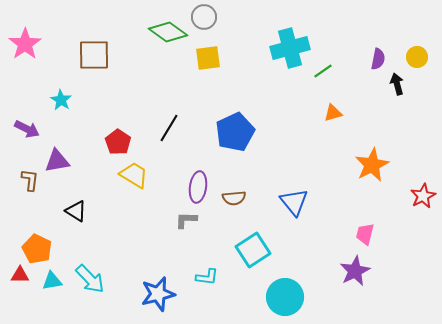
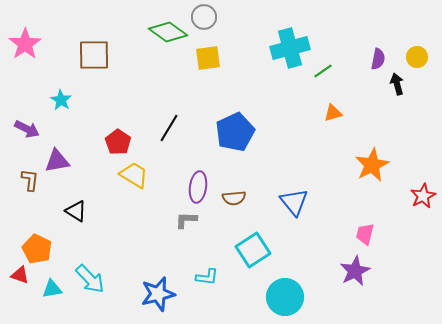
red triangle: rotated 18 degrees clockwise
cyan triangle: moved 8 px down
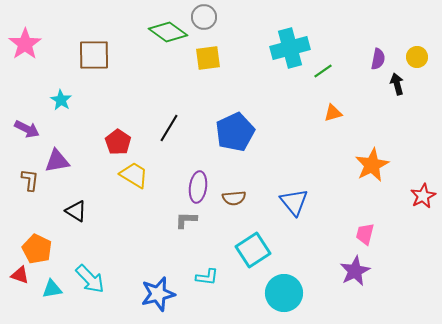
cyan circle: moved 1 px left, 4 px up
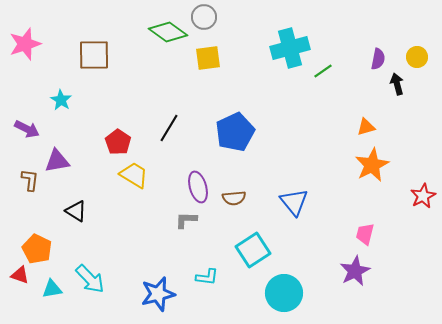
pink star: rotated 16 degrees clockwise
orange triangle: moved 33 px right, 14 px down
purple ellipse: rotated 24 degrees counterclockwise
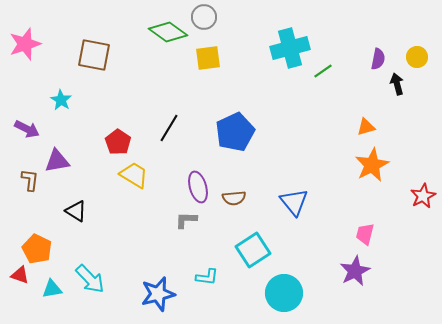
brown square: rotated 12 degrees clockwise
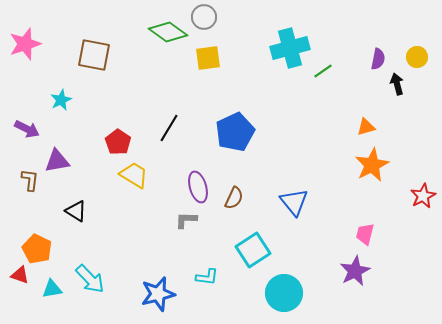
cyan star: rotated 15 degrees clockwise
brown semicircle: rotated 60 degrees counterclockwise
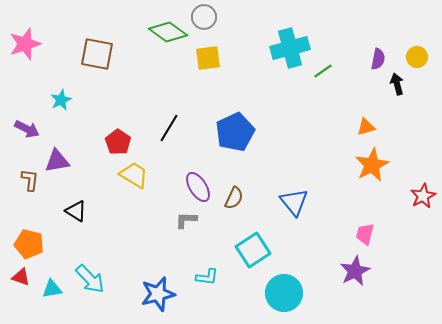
brown square: moved 3 px right, 1 px up
purple ellipse: rotated 16 degrees counterclockwise
orange pentagon: moved 8 px left, 5 px up; rotated 12 degrees counterclockwise
red triangle: moved 1 px right, 2 px down
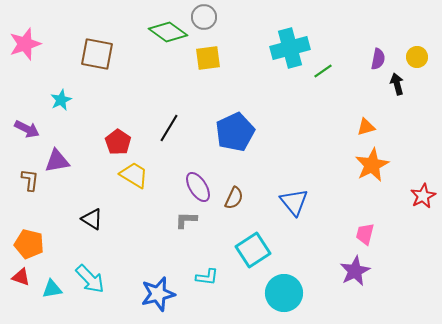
black triangle: moved 16 px right, 8 px down
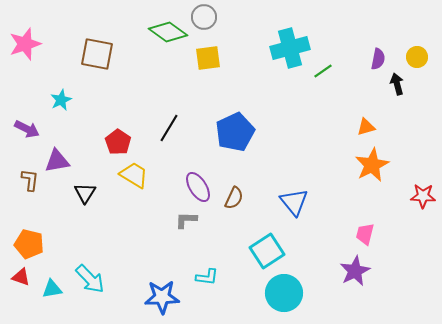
red star: rotated 30 degrees clockwise
black triangle: moved 7 px left, 26 px up; rotated 30 degrees clockwise
cyan square: moved 14 px right, 1 px down
blue star: moved 4 px right, 3 px down; rotated 12 degrees clockwise
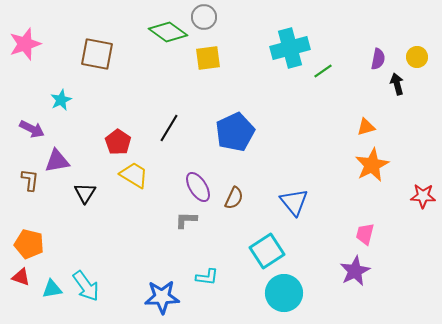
purple arrow: moved 5 px right
cyan arrow: moved 4 px left, 7 px down; rotated 8 degrees clockwise
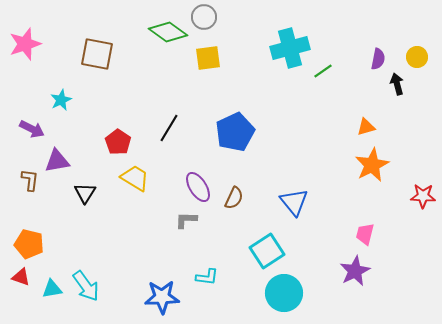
yellow trapezoid: moved 1 px right, 3 px down
